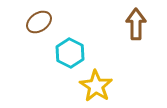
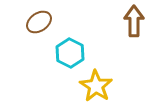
brown arrow: moved 2 px left, 3 px up
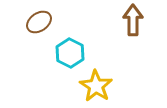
brown arrow: moved 1 px left, 1 px up
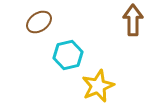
cyan hexagon: moved 2 px left, 2 px down; rotated 20 degrees clockwise
yellow star: moved 2 px right; rotated 16 degrees clockwise
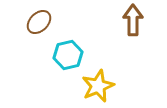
brown ellipse: rotated 10 degrees counterclockwise
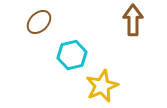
cyan hexagon: moved 4 px right
yellow star: moved 4 px right
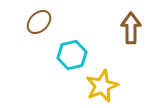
brown arrow: moved 2 px left, 8 px down
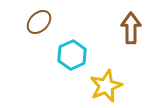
cyan hexagon: rotated 12 degrees counterclockwise
yellow star: moved 4 px right
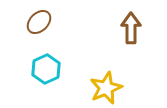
cyan hexagon: moved 26 px left, 14 px down
yellow star: moved 2 px down
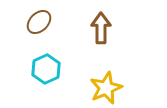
brown arrow: moved 30 px left
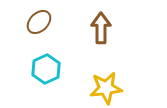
yellow star: rotated 16 degrees clockwise
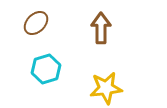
brown ellipse: moved 3 px left, 1 px down
cyan hexagon: rotated 8 degrees clockwise
